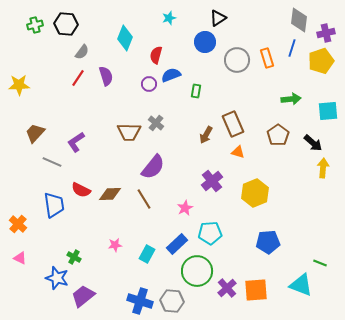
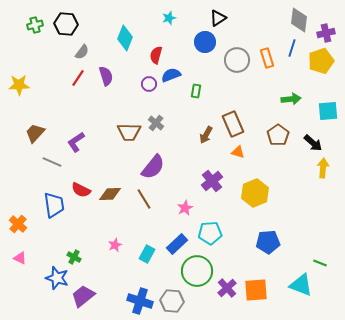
pink star at (115, 245): rotated 16 degrees counterclockwise
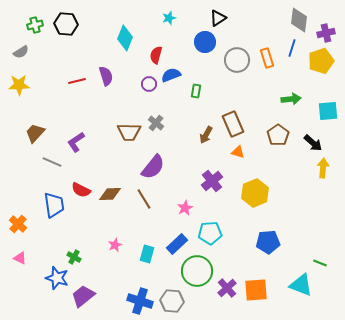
gray semicircle at (82, 52): moved 61 px left; rotated 21 degrees clockwise
red line at (78, 78): moved 1 px left, 3 px down; rotated 42 degrees clockwise
cyan rectangle at (147, 254): rotated 12 degrees counterclockwise
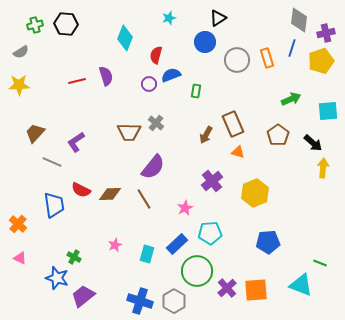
green arrow at (291, 99): rotated 18 degrees counterclockwise
gray hexagon at (172, 301): moved 2 px right; rotated 25 degrees clockwise
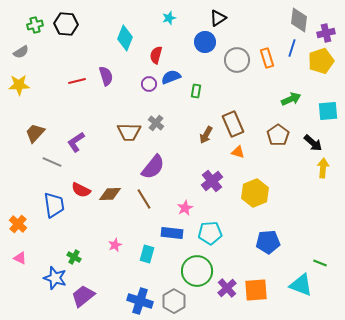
blue semicircle at (171, 75): moved 2 px down
blue rectangle at (177, 244): moved 5 px left, 11 px up; rotated 50 degrees clockwise
blue star at (57, 278): moved 2 px left
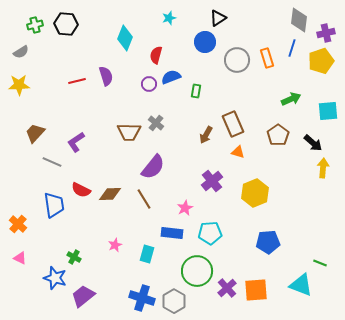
blue cross at (140, 301): moved 2 px right, 3 px up
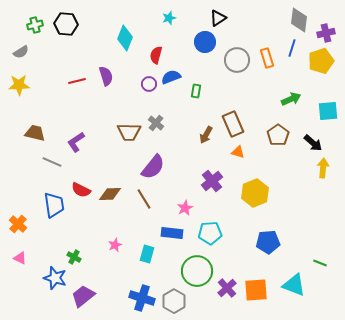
brown trapezoid at (35, 133): rotated 60 degrees clockwise
cyan triangle at (301, 285): moved 7 px left
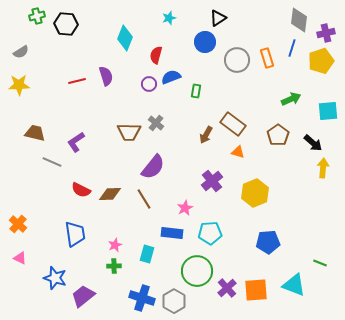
green cross at (35, 25): moved 2 px right, 9 px up
brown rectangle at (233, 124): rotated 30 degrees counterclockwise
blue trapezoid at (54, 205): moved 21 px right, 29 px down
green cross at (74, 257): moved 40 px right, 9 px down; rotated 32 degrees counterclockwise
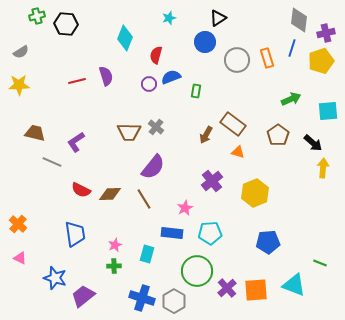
gray cross at (156, 123): moved 4 px down
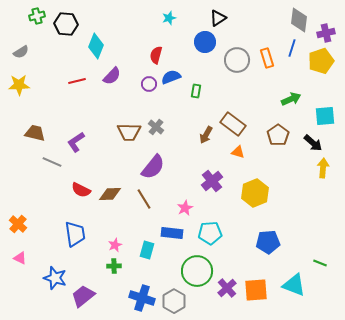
cyan diamond at (125, 38): moved 29 px left, 8 px down
purple semicircle at (106, 76): moved 6 px right; rotated 60 degrees clockwise
cyan square at (328, 111): moved 3 px left, 5 px down
cyan rectangle at (147, 254): moved 4 px up
